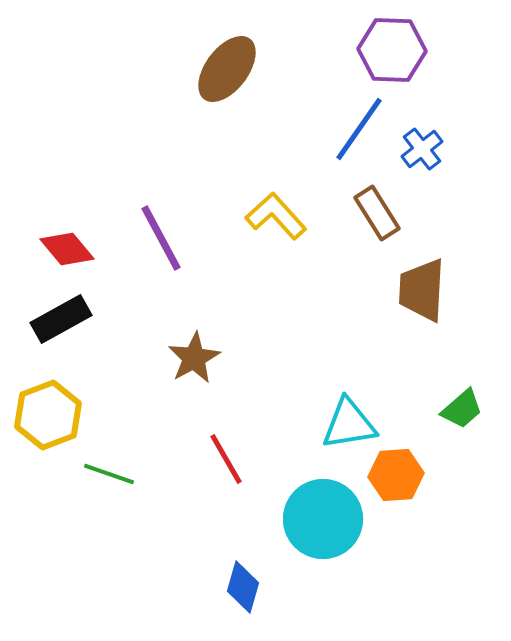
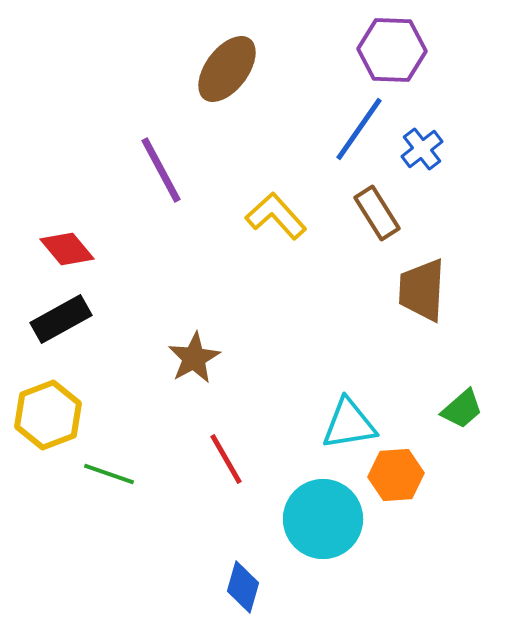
purple line: moved 68 px up
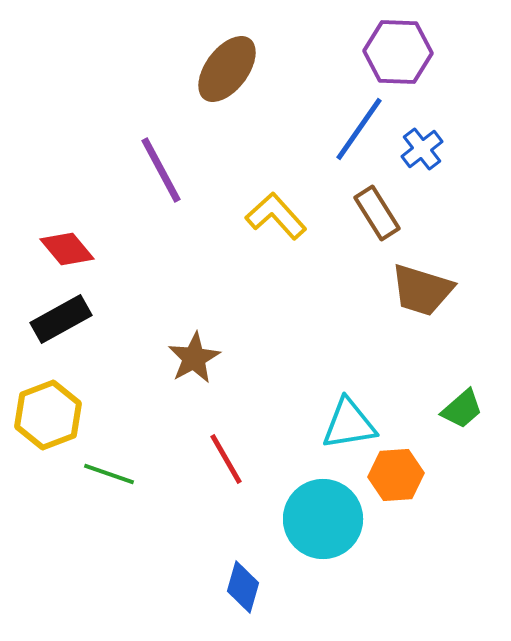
purple hexagon: moved 6 px right, 2 px down
brown trapezoid: rotated 76 degrees counterclockwise
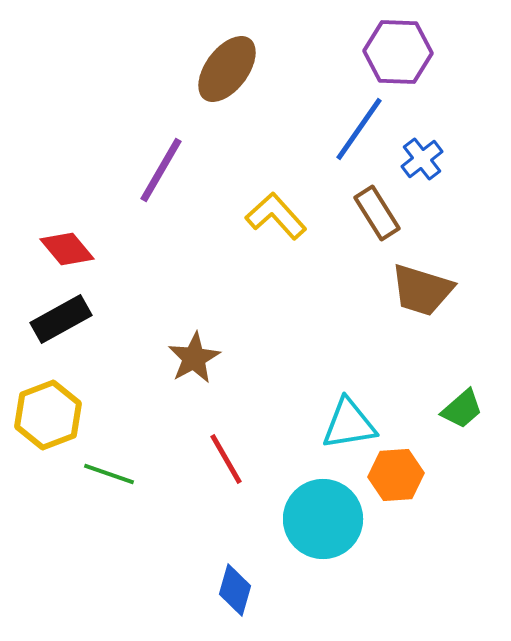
blue cross: moved 10 px down
purple line: rotated 58 degrees clockwise
blue diamond: moved 8 px left, 3 px down
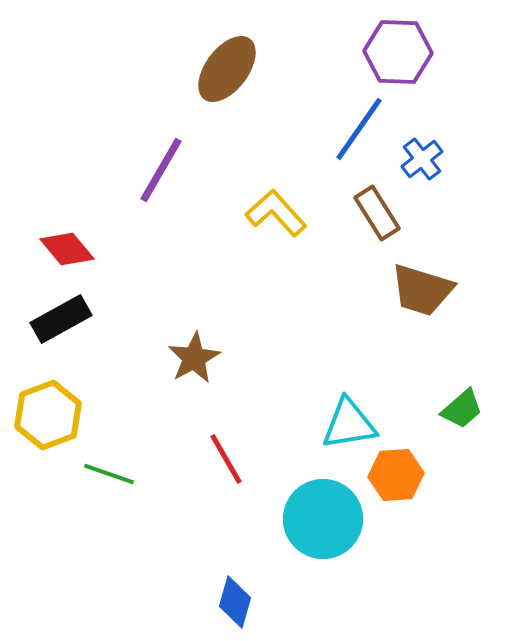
yellow L-shape: moved 3 px up
blue diamond: moved 12 px down
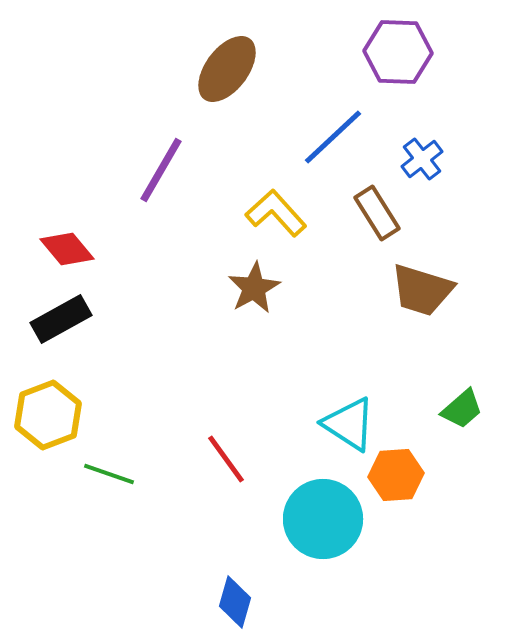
blue line: moved 26 px left, 8 px down; rotated 12 degrees clockwise
brown star: moved 60 px right, 70 px up
cyan triangle: rotated 42 degrees clockwise
red line: rotated 6 degrees counterclockwise
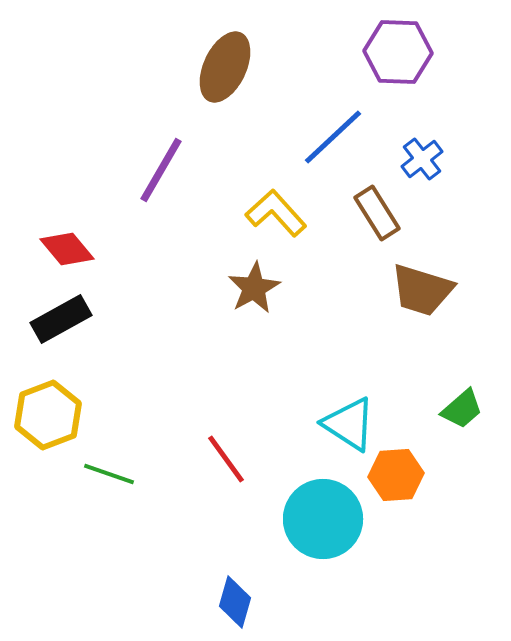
brown ellipse: moved 2 px left, 2 px up; rotated 12 degrees counterclockwise
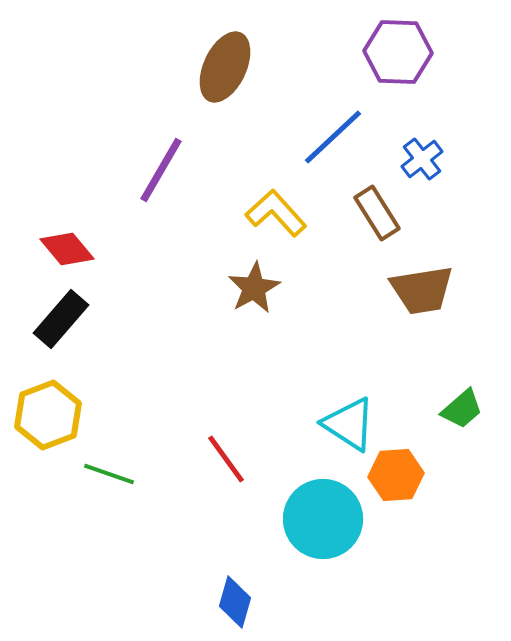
brown trapezoid: rotated 26 degrees counterclockwise
black rectangle: rotated 20 degrees counterclockwise
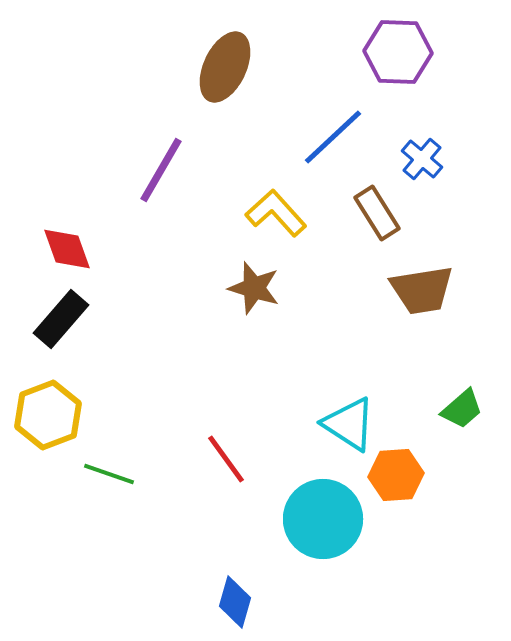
blue cross: rotated 12 degrees counterclockwise
red diamond: rotated 20 degrees clockwise
brown star: rotated 26 degrees counterclockwise
